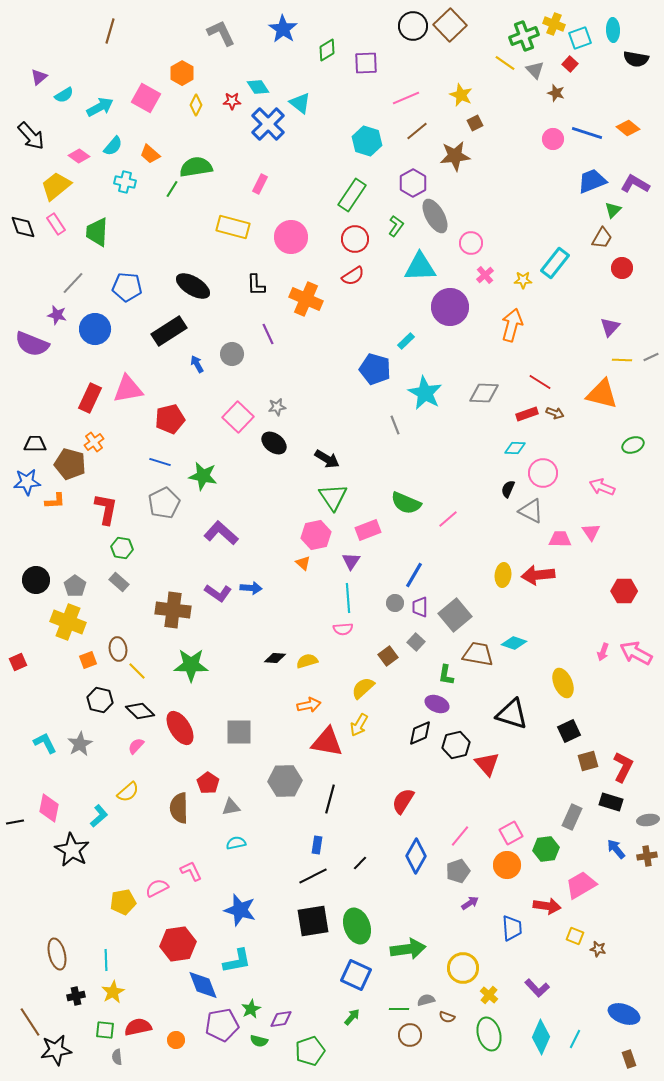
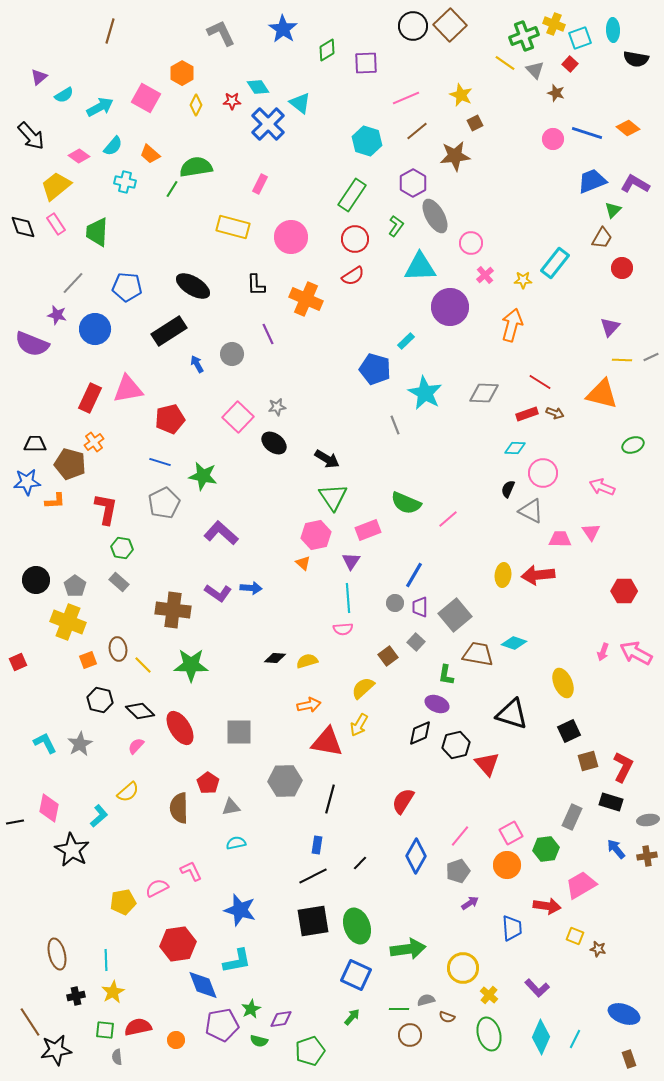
yellow line at (137, 671): moved 6 px right, 6 px up
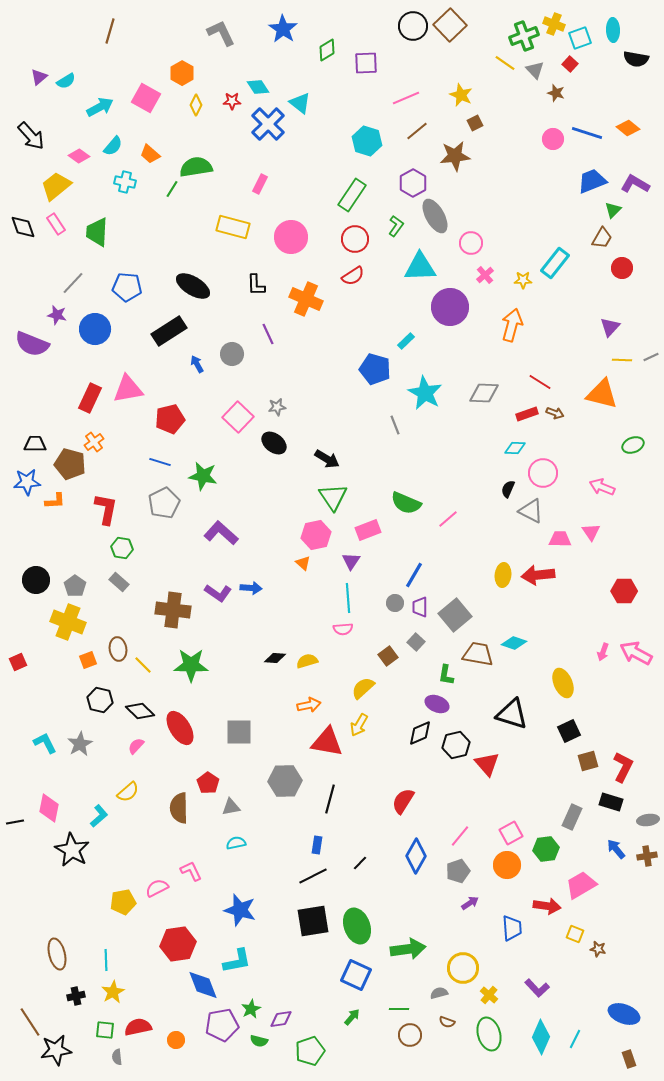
cyan semicircle at (64, 95): moved 2 px right, 14 px up
yellow square at (575, 936): moved 2 px up
gray semicircle at (426, 1000): moved 13 px right, 7 px up
brown semicircle at (447, 1017): moved 5 px down
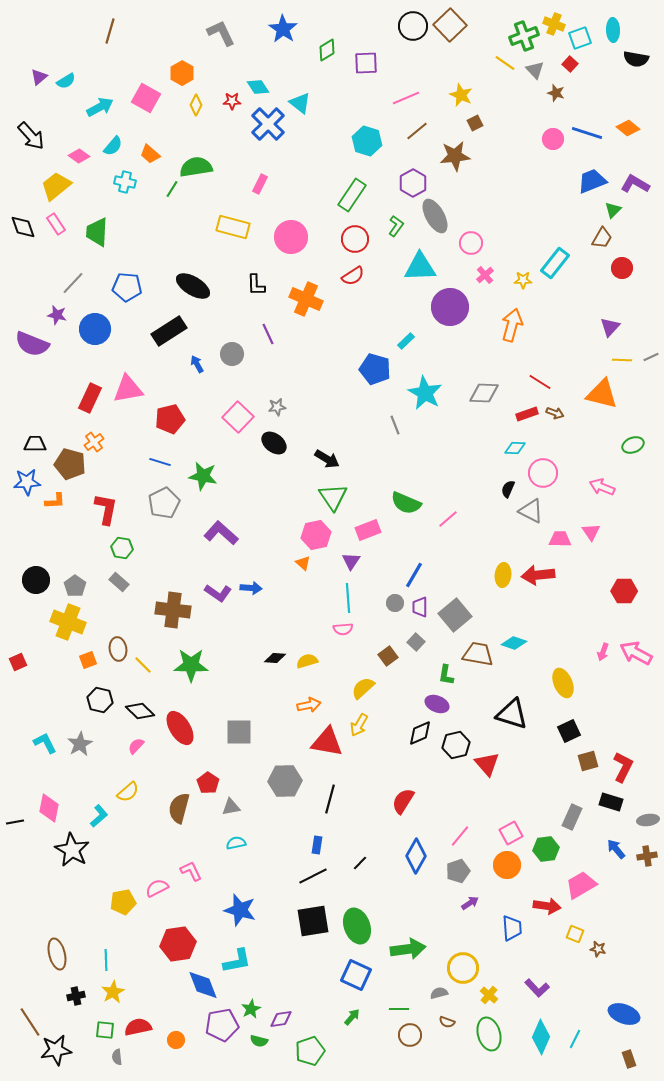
brown semicircle at (179, 808): rotated 16 degrees clockwise
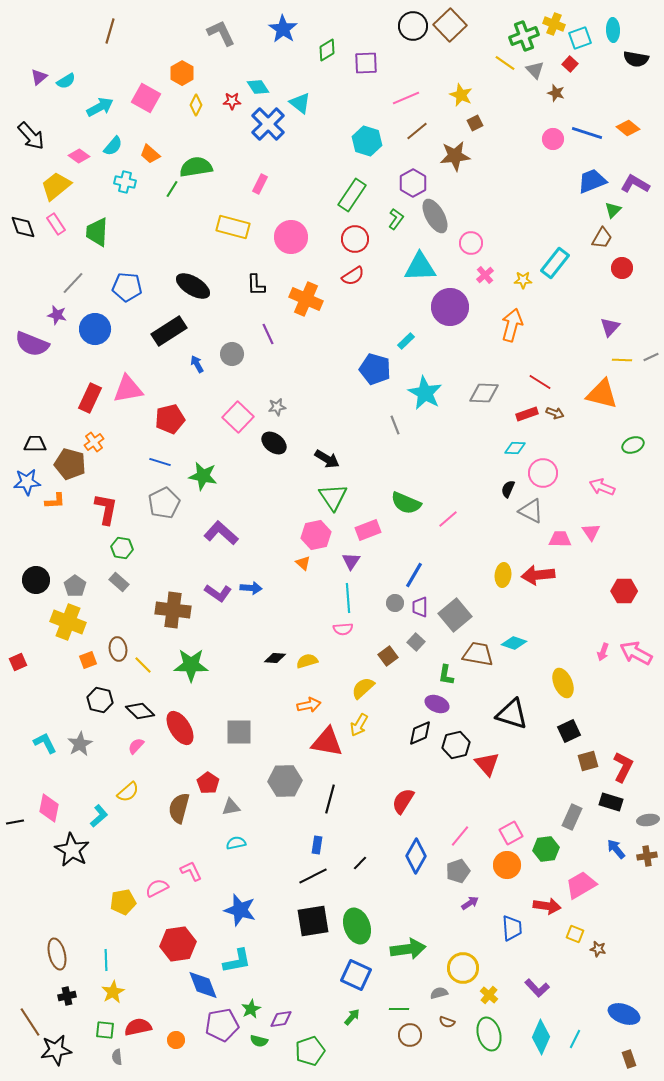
green L-shape at (396, 226): moved 7 px up
black cross at (76, 996): moved 9 px left
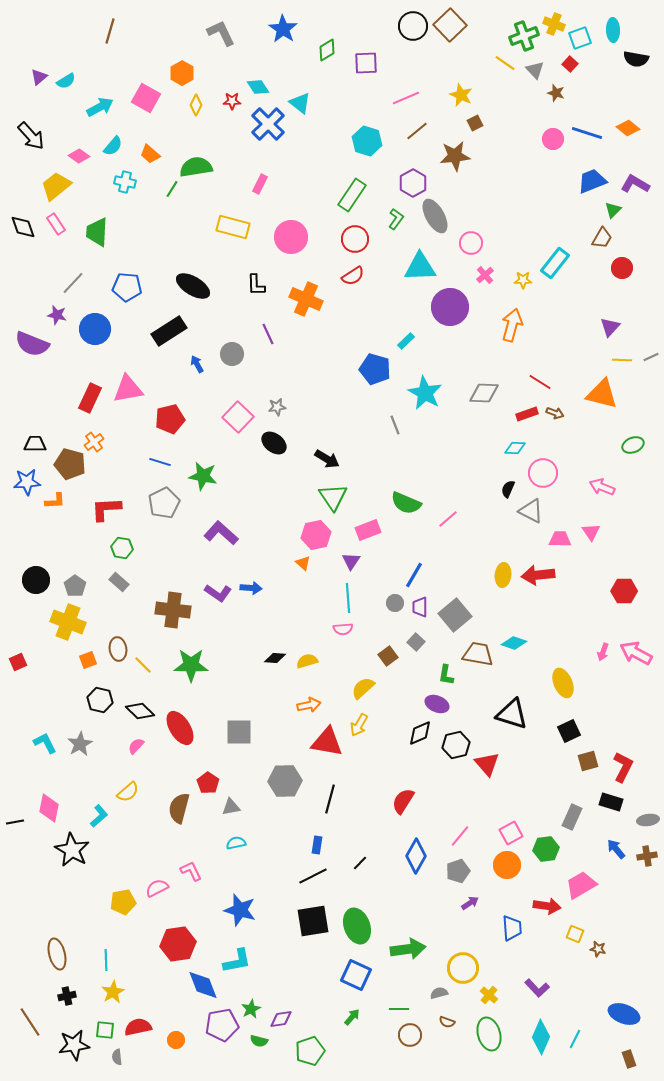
red L-shape at (106, 509): rotated 104 degrees counterclockwise
black star at (56, 1050): moved 18 px right, 5 px up
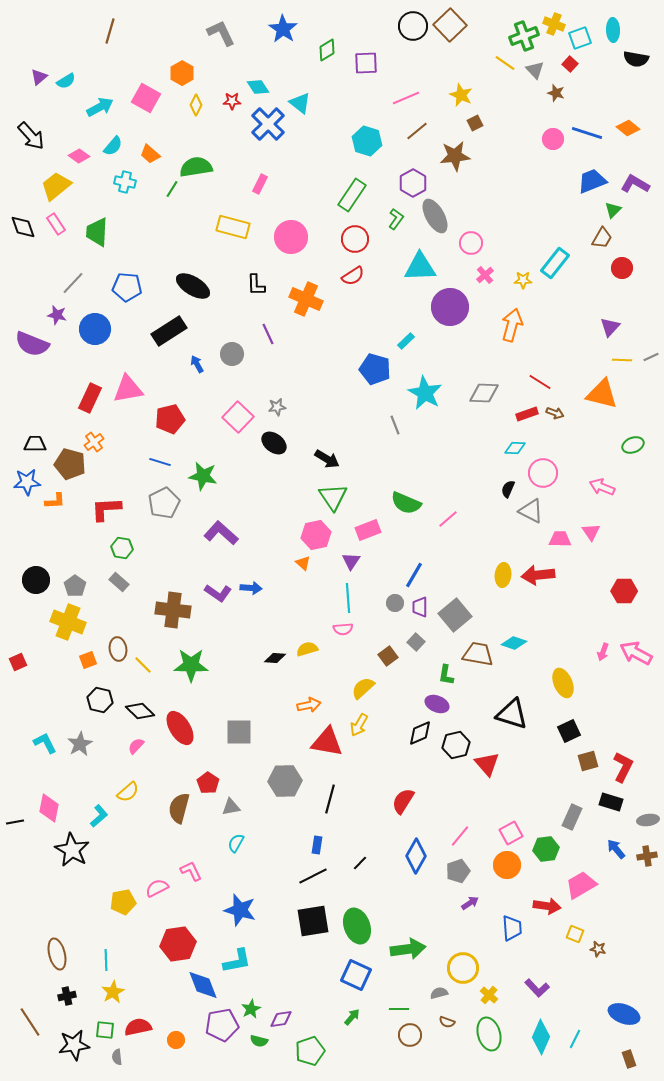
yellow semicircle at (307, 661): moved 12 px up
cyan semicircle at (236, 843): rotated 48 degrees counterclockwise
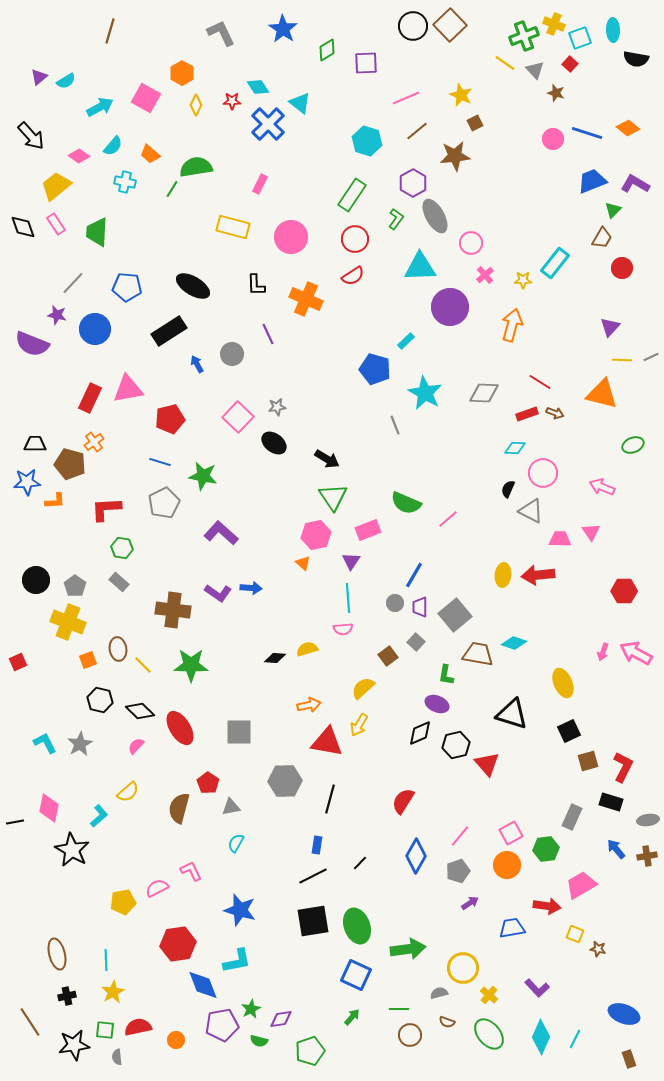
blue trapezoid at (512, 928): rotated 96 degrees counterclockwise
green ellipse at (489, 1034): rotated 24 degrees counterclockwise
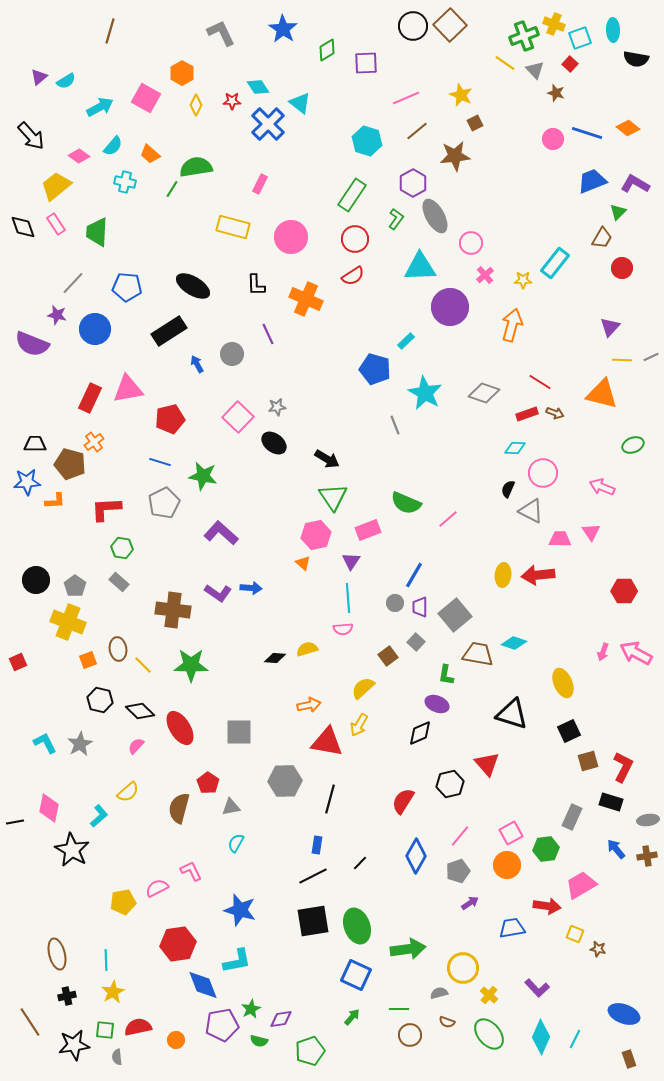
green triangle at (613, 210): moved 5 px right, 2 px down
gray diamond at (484, 393): rotated 16 degrees clockwise
black hexagon at (456, 745): moved 6 px left, 39 px down
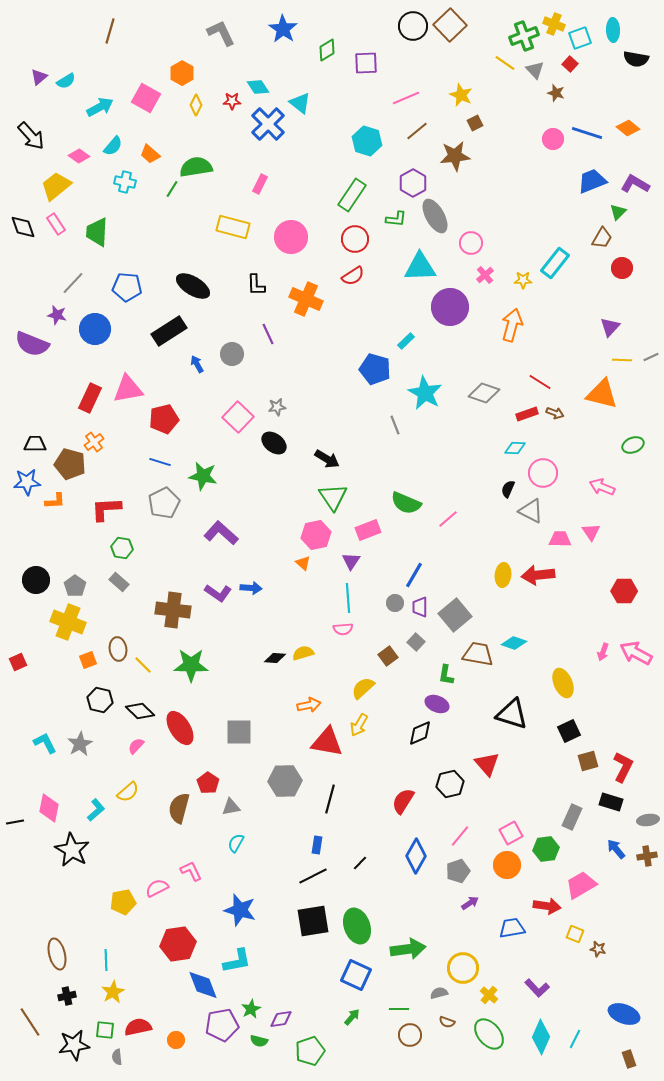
green L-shape at (396, 219): rotated 60 degrees clockwise
red pentagon at (170, 419): moved 6 px left
yellow semicircle at (307, 649): moved 4 px left, 4 px down
cyan L-shape at (99, 816): moved 3 px left, 6 px up
